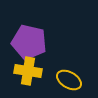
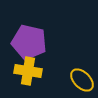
yellow ellipse: moved 13 px right; rotated 15 degrees clockwise
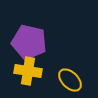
yellow ellipse: moved 12 px left
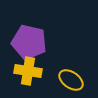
yellow ellipse: moved 1 px right; rotated 10 degrees counterclockwise
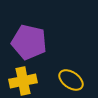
yellow cross: moved 5 px left, 10 px down; rotated 20 degrees counterclockwise
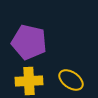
yellow cross: moved 6 px right; rotated 8 degrees clockwise
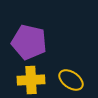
yellow cross: moved 2 px right, 1 px up
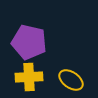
yellow cross: moved 2 px left, 3 px up
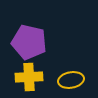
yellow ellipse: rotated 45 degrees counterclockwise
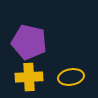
yellow ellipse: moved 3 px up
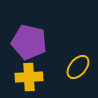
yellow ellipse: moved 7 px right, 10 px up; rotated 40 degrees counterclockwise
